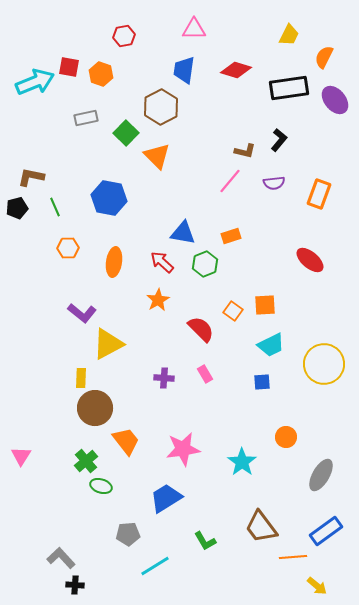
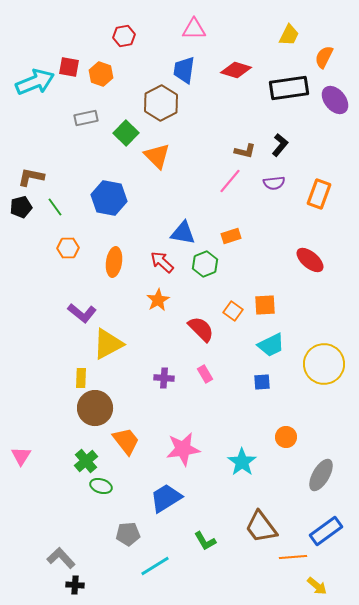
brown hexagon at (161, 107): moved 4 px up
black L-shape at (279, 140): moved 1 px right, 5 px down
green line at (55, 207): rotated 12 degrees counterclockwise
black pentagon at (17, 208): moved 4 px right, 1 px up
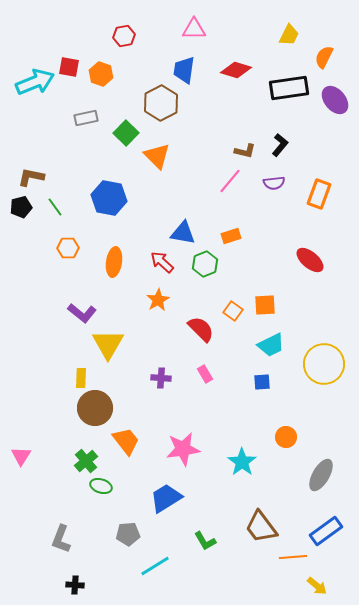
yellow triangle at (108, 344): rotated 32 degrees counterclockwise
purple cross at (164, 378): moved 3 px left
gray L-shape at (61, 558): moved 19 px up; rotated 116 degrees counterclockwise
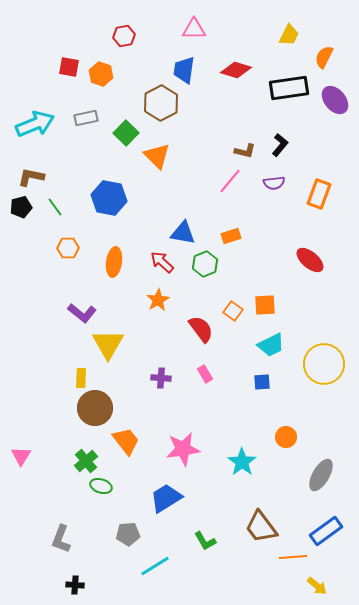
cyan arrow at (35, 82): moved 42 px down
red semicircle at (201, 329): rotated 8 degrees clockwise
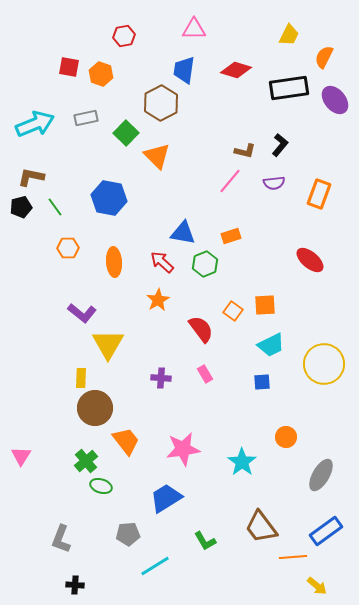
orange ellipse at (114, 262): rotated 12 degrees counterclockwise
